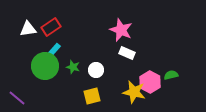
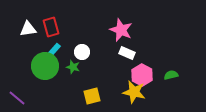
red rectangle: rotated 72 degrees counterclockwise
white circle: moved 14 px left, 18 px up
pink hexagon: moved 8 px left, 7 px up
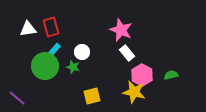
white rectangle: rotated 28 degrees clockwise
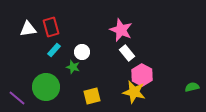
green circle: moved 1 px right, 21 px down
green semicircle: moved 21 px right, 12 px down
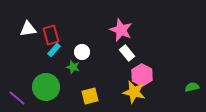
red rectangle: moved 8 px down
yellow square: moved 2 px left
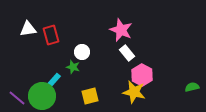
cyan rectangle: moved 30 px down
green circle: moved 4 px left, 9 px down
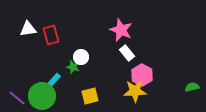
white circle: moved 1 px left, 5 px down
yellow star: moved 1 px right, 1 px up; rotated 15 degrees counterclockwise
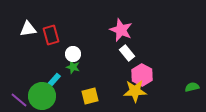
white circle: moved 8 px left, 3 px up
purple line: moved 2 px right, 2 px down
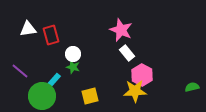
purple line: moved 1 px right, 29 px up
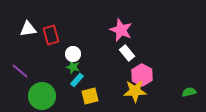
cyan rectangle: moved 23 px right
green semicircle: moved 3 px left, 5 px down
